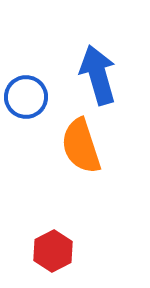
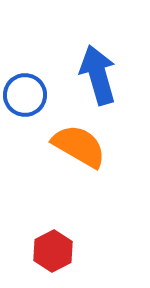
blue circle: moved 1 px left, 2 px up
orange semicircle: moved 2 px left; rotated 138 degrees clockwise
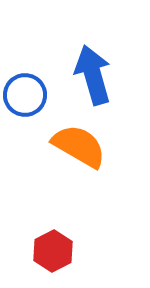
blue arrow: moved 5 px left
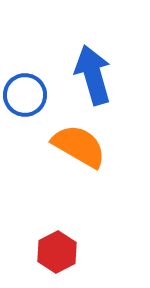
red hexagon: moved 4 px right, 1 px down
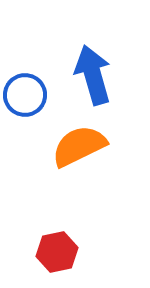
orange semicircle: rotated 56 degrees counterclockwise
red hexagon: rotated 15 degrees clockwise
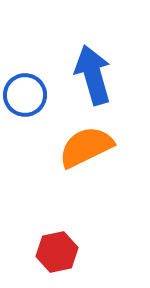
orange semicircle: moved 7 px right, 1 px down
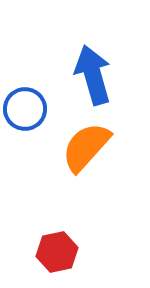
blue circle: moved 14 px down
orange semicircle: rotated 22 degrees counterclockwise
